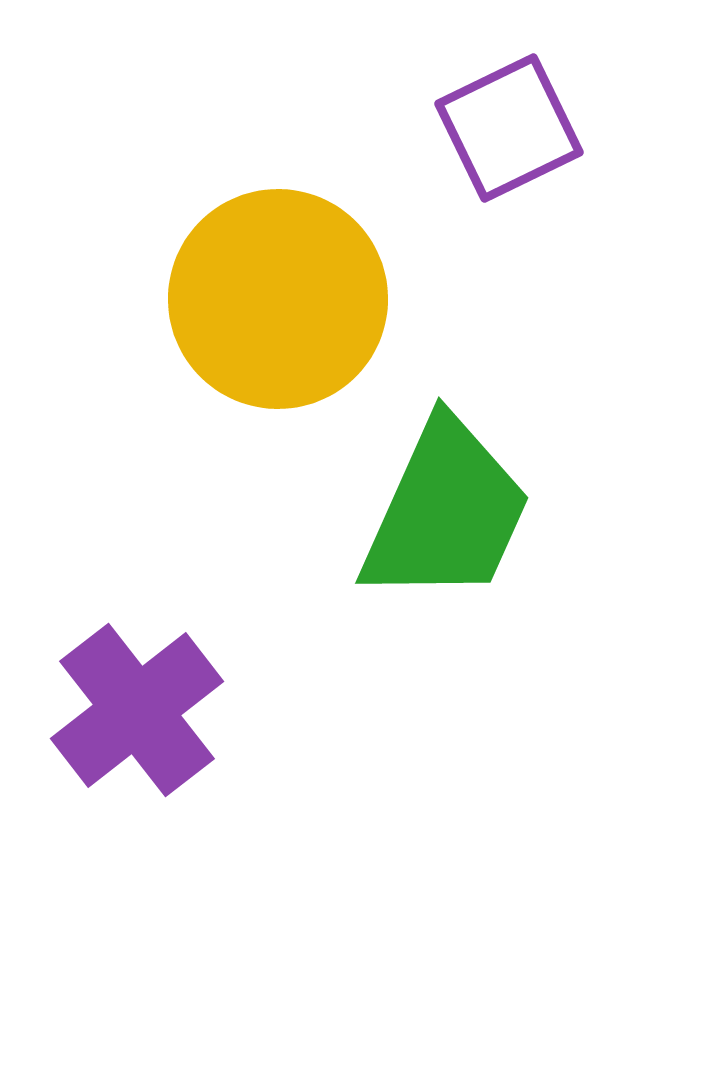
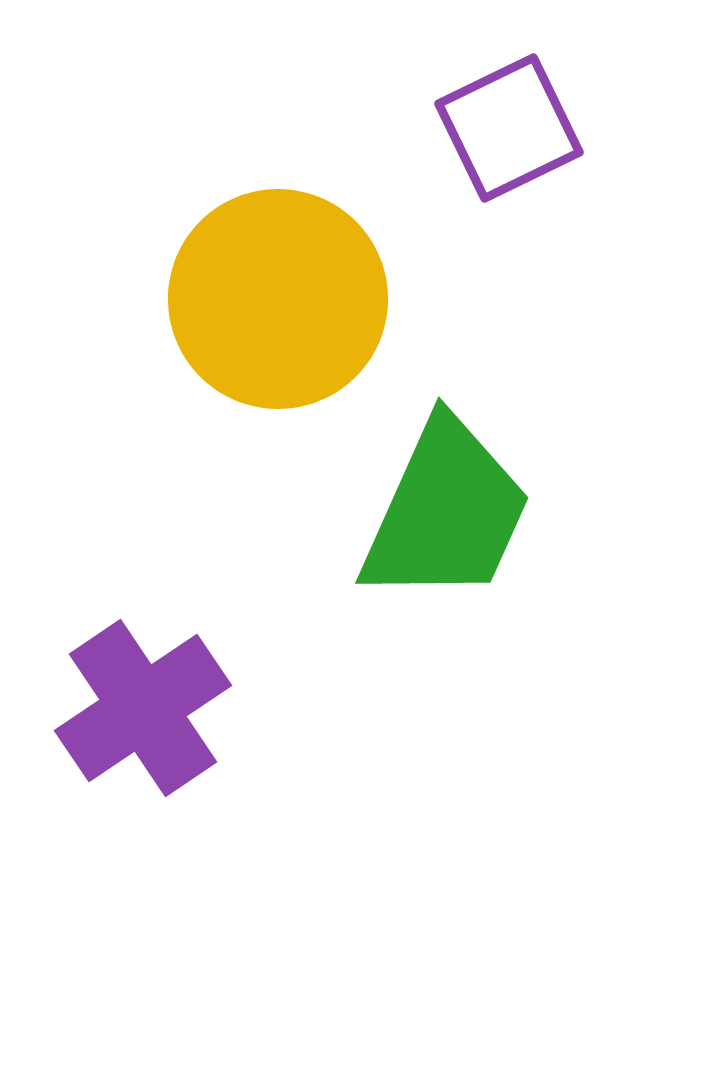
purple cross: moved 6 px right, 2 px up; rotated 4 degrees clockwise
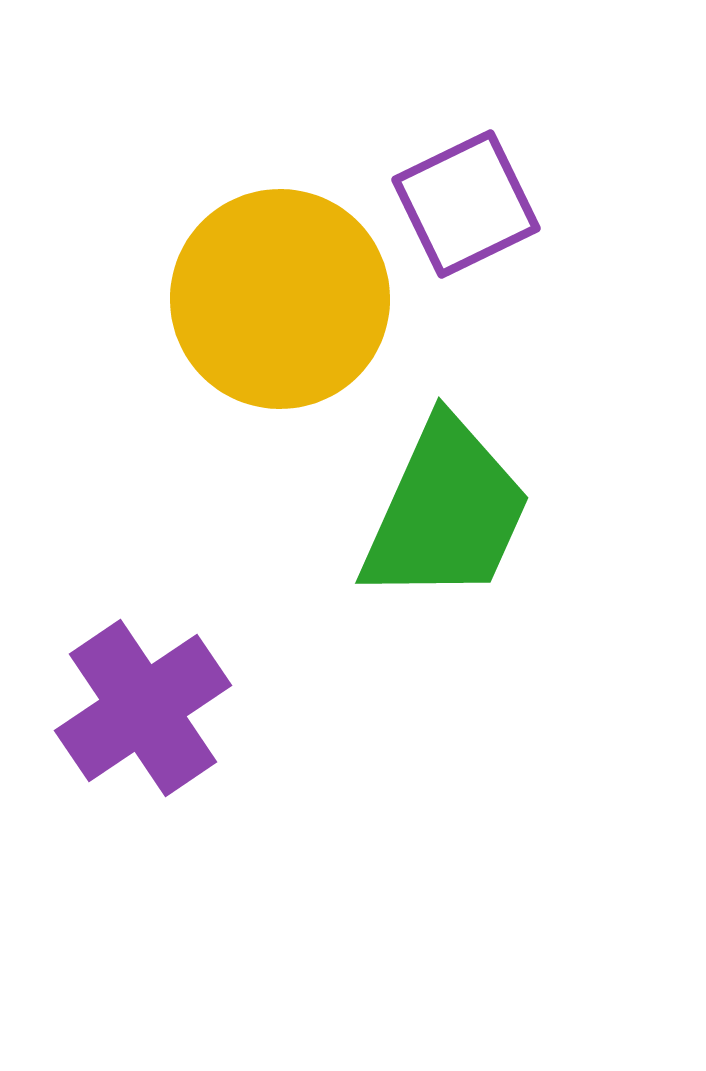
purple square: moved 43 px left, 76 px down
yellow circle: moved 2 px right
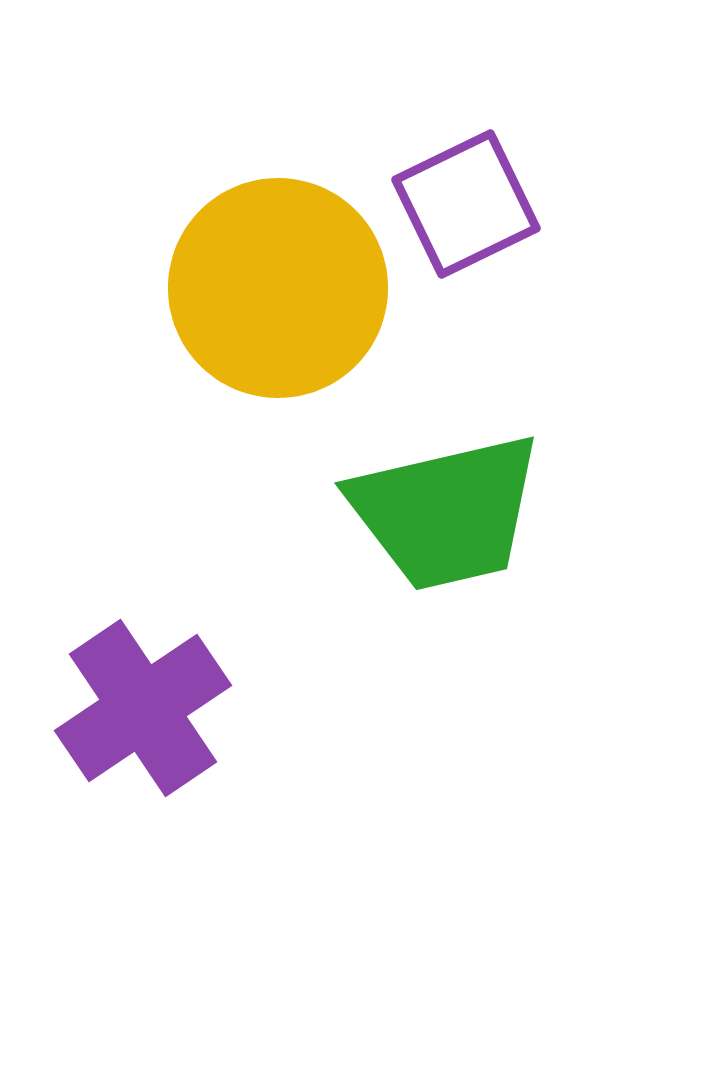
yellow circle: moved 2 px left, 11 px up
green trapezoid: rotated 53 degrees clockwise
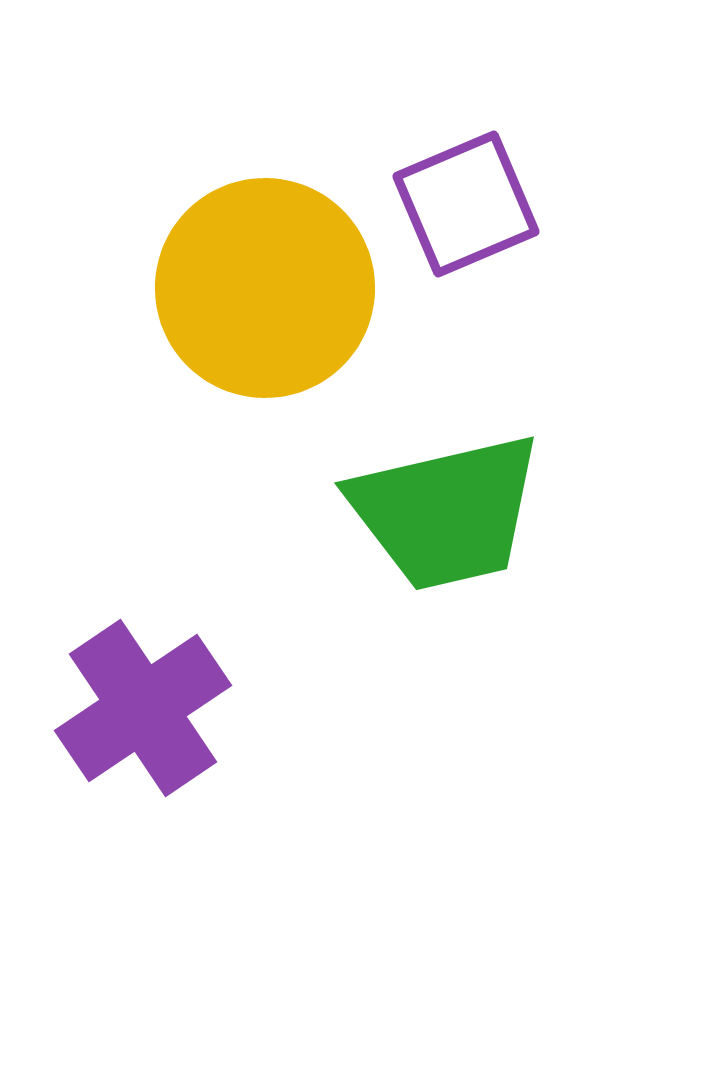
purple square: rotated 3 degrees clockwise
yellow circle: moved 13 px left
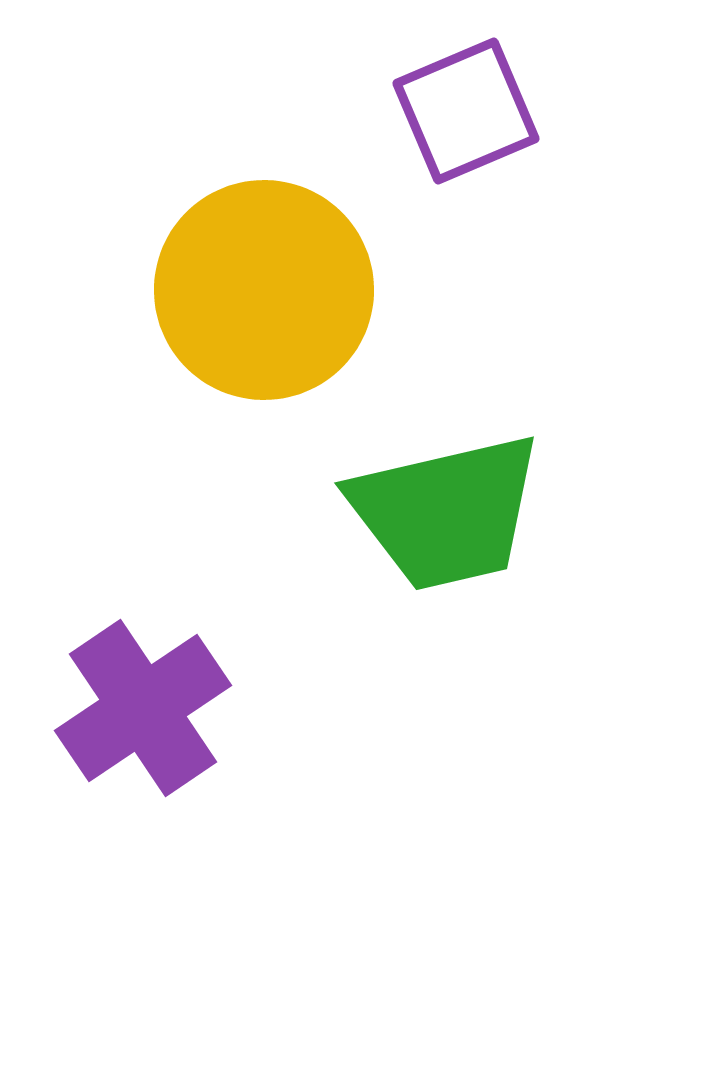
purple square: moved 93 px up
yellow circle: moved 1 px left, 2 px down
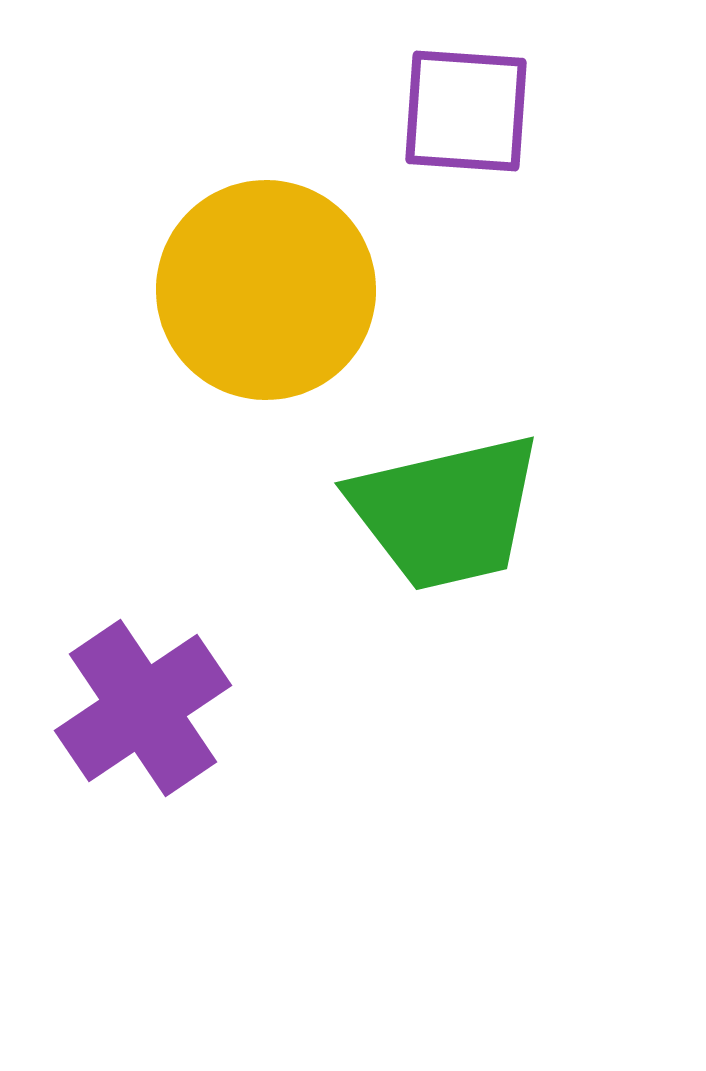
purple square: rotated 27 degrees clockwise
yellow circle: moved 2 px right
